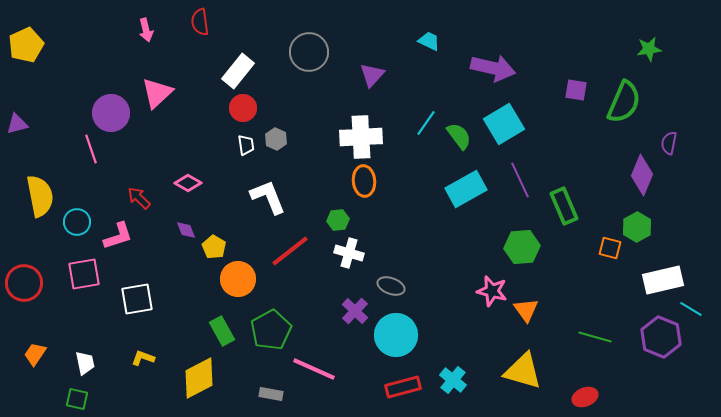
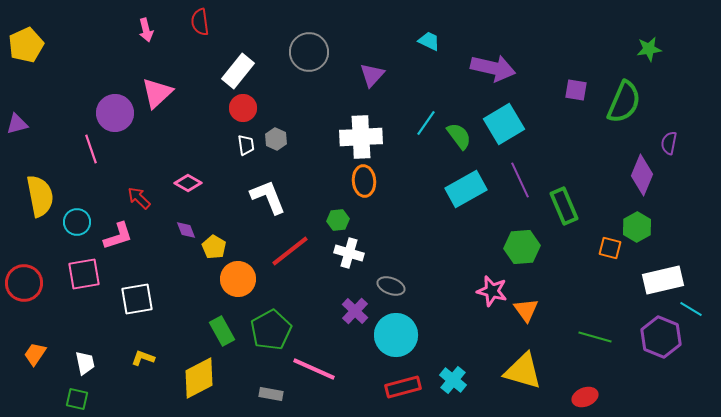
purple circle at (111, 113): moved 4 px right
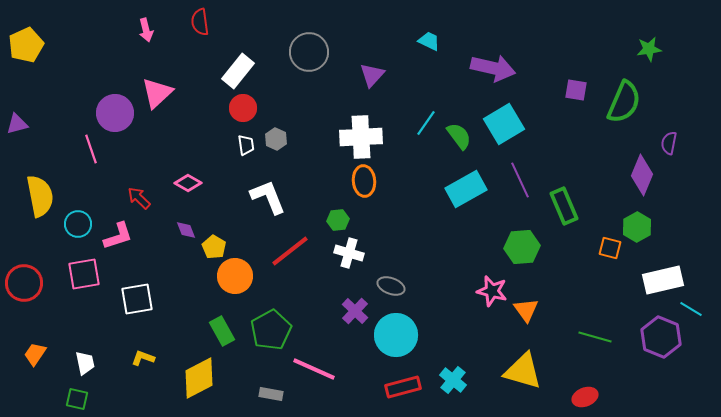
cyan circle at (77, 222): moved 1 px right, 2 px down
orange circle at (238, 279): moved 3 px left, 3 px up
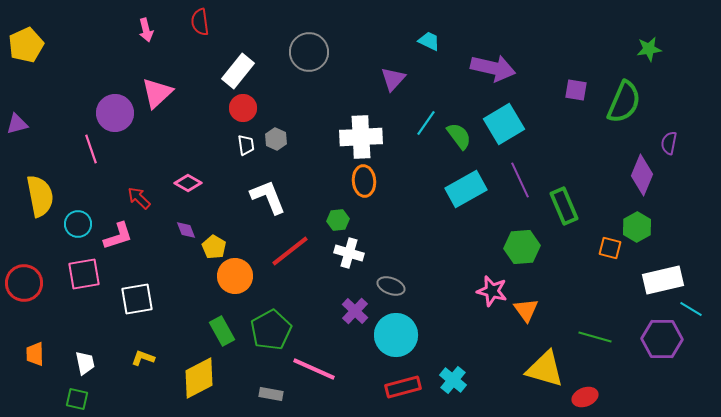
purple triangle at (372, 75): moved 21 px right, 4 px down
purple hexagon at (661, 337): moved 1 px right, 2 px down; rotated 21 degrees counterclockwise
orange trapezoid at (35, 354): rotated 35 degrees counterclockwise
yellow triangle at (523, 371): moved 22 px right, 2 px up
